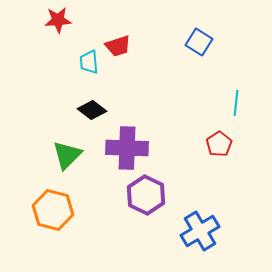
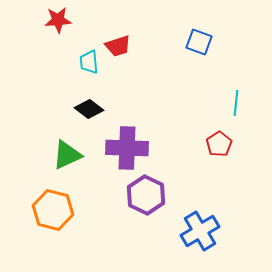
blue square: rotated 12 degrees counterclockwise
black diamond: moved 3 px left, 1 px up
green triangle: rotated 20 degrees clockwise
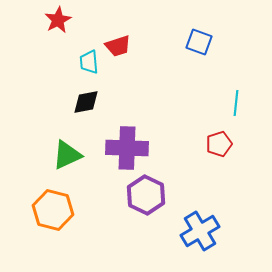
red star: rotated 24 degrees counterclockwise
black diamond: moved 3 px left, 7 px up; rotated 48 degrees counterclockwise
red pentagon: rotated 15 degrees clockwise
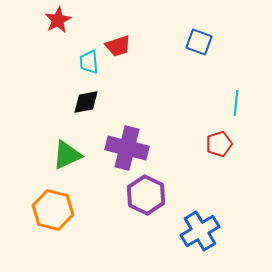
purple cross: rotated 12 degrees clockwise
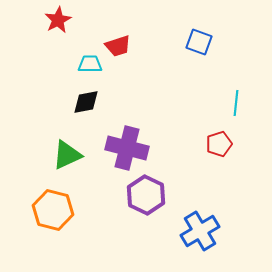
cyan trapezoid: moved 1 px right, 2 px down; rotated 95 degrees clockwise
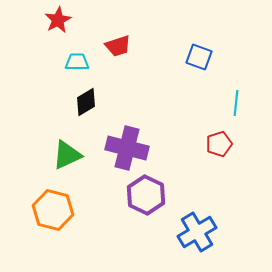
blue square: moved 15 px down
cyan trapezoid: moved 13 px left, 2 px up
black diamond: rotated 20 degrees counterclockwise
blue cross: moved 3 px left, 1 px down
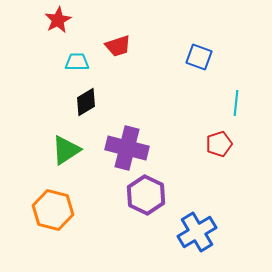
green triangle: moved 1 px left, 5 px up; rotated 8 degrees counterclockwise
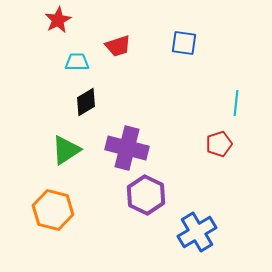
blue square: moved 15 px left, 14 px up; rotated 12 degrees counterclockwise
